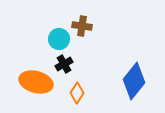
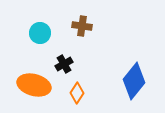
cyan circle: moved 19 px left, 6 px up
orange ellipse: moved 2 px left, 3 px down
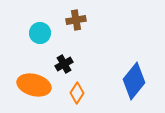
brown cross: moved 6 px left, 6 px up; rotated 18 degrees counterclockwise
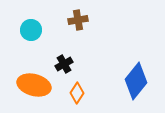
brown cross: moved 2 px right
cyan circle: moved 9 px left, 3 px up
blue diamond: moved 2 px right
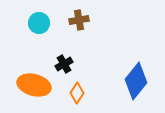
brown cross: moved 1 px right
cyan circle: moved 8 px right, 7 px up
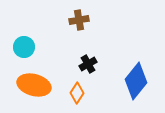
cyan circle: moved 15 px left, 24 px down
black cross: moved 24 px right
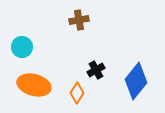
cyan circle: moved 2 px left
black cross: moved 8 px right, 6 px down
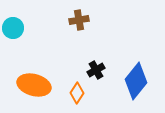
cyan circle: moved 9 px left, 19 px up
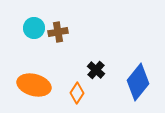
brown cross: moved 21 px left, 12 px down
cyan circle: moved 21 px right
black cross: rotated 18 degrees counterclockwise
blue diamond: moved 2 px right, 1 px down
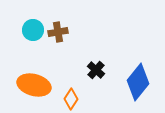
cyan circle: moved 1 px left, 2 px down
orange diamond: moved 6 px left, 6 px down
